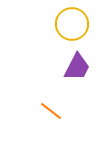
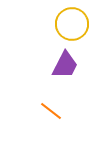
purple trapezoid: moved 12 px left, 2 px up
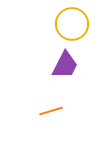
orange line: rotated 55 degrees counterclockwise
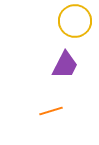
yellow circle: moved 3 px right, 3 px up
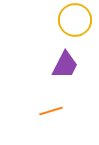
yellow circle: moved 1 px up
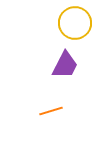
yellow circle: moved 3 px down
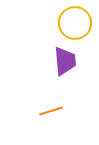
purple trapezoid: moved 4 px up; rotated 32 degrees counterclockwise
